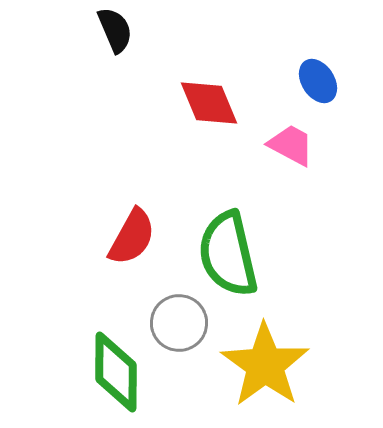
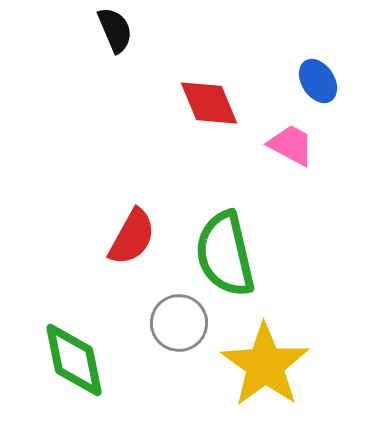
green semicircle: moved 3 px left
green diamond: moved 42 px left, 12 px up; rotated 12 degrees counterclockwise
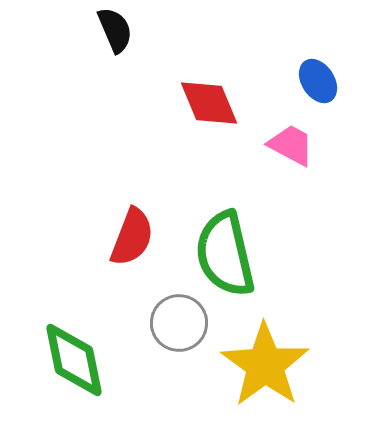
red semicircle: rotated 8 degrees counterclockwise
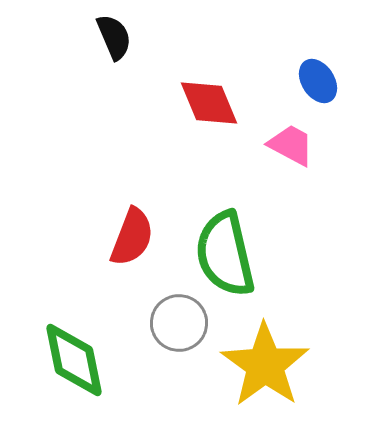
black semicircle: moved 1 px left, 7 px down
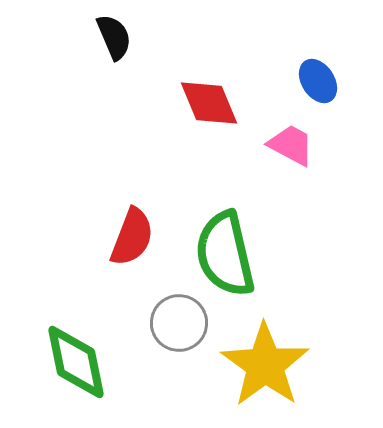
green diamond: moved 2 px right, 2 px down
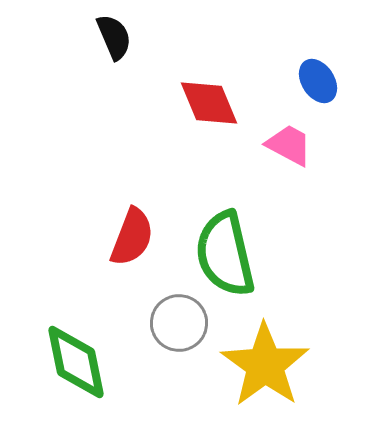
pink trapezoid: moved 2 px left
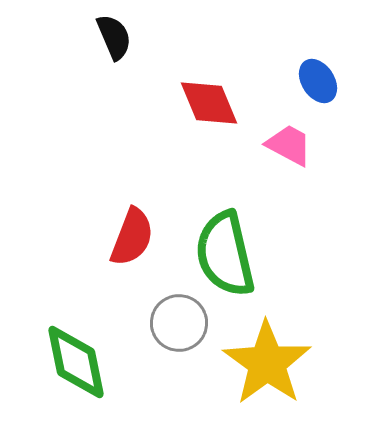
yellow star: moved 2 px right, 2 px up
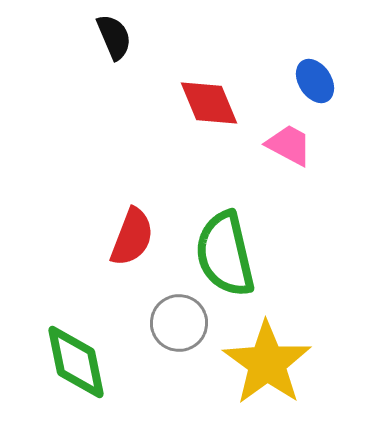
blue ellipse: moved 3 px left
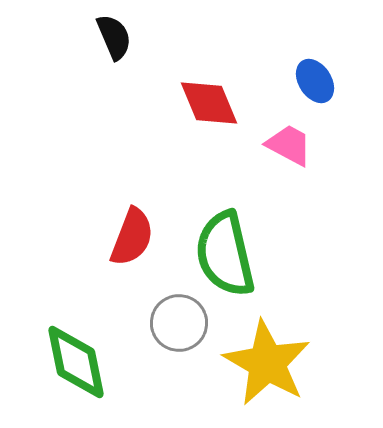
yellow star: rotated 6 degrees counterclockwise
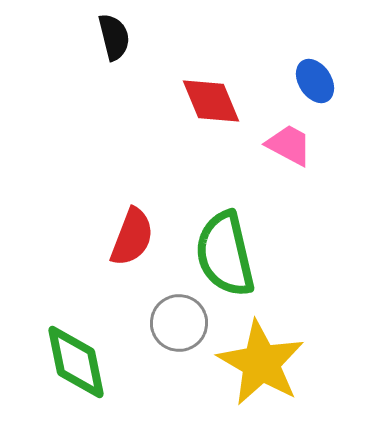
black semicircle: rotated 9 degrees clockwise
red diamond: moved 2 px right, 2 px up
yellow star: moved 6 px left
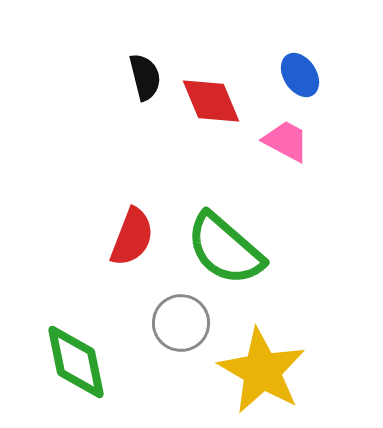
black semicircle: moved 31 px right, 40 px down
blue ellipse: moved 15 px left, 6 px up
pink trapezoid: moved 3 px left, 4 px up
green semicircle: moved 5 px up; rotated 36 degrees counterclockwise
gray circle: moved 2 px right
yellow star: moved 1 px right, 8 px down
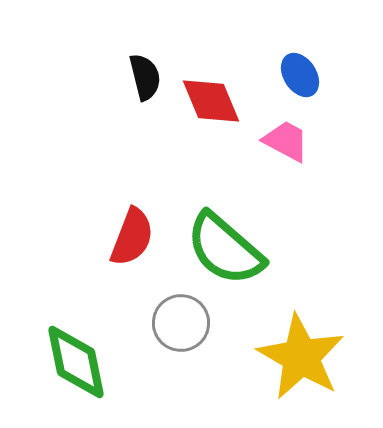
yellow star: moved 39 px right, 14 px up
